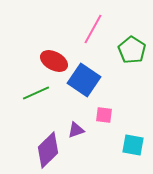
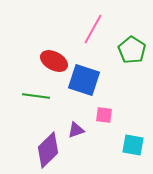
blue square: rotated 16 degrees counterclockwise
green line: moved 3 px down; rotated 32 degrees clockwise
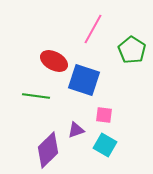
cyan square: moved 28 px left; rotated 20 degrees clockwise
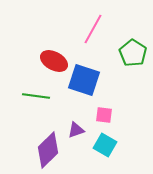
green pentagon: moved 1 px right, 3 px down
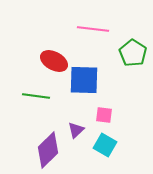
pink line: rotated 68 degrees clockwise
blue square: rotated 16 degrees counterclockwise
purple triangle: rotated 24 degrees counterclockwise
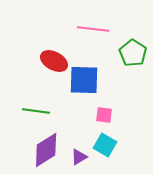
green line: moved 15 px down
purple triangle: moved 3 px right, 27 px down; rotated 12 degrees clockwise
purple diamond: moved 2 px left; rotated 12 degrees clockwise
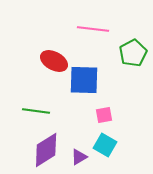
green pentagon: rotated 12 degrees clockwise
pink square: rotated 18 degrees counterclockwise
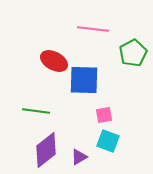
cyan square: moved 3 px right, 4 px up; rotated 10 degrees counterclockwise
purple diamond: rotated 6 degrees counterclockwise
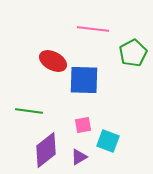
red ellipse: moved 1 px left
green line: moved 7 px left
pink square: moved 21 px left, 10 px down
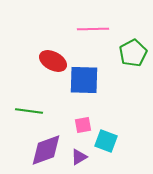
pink line: rotated 8 degrees counterclockwise
cyan square: moved 2 px left
purple diamond: rotated 18 degrees clockwise
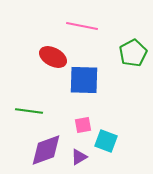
pink line: moved 11 px left, 3 px up; rotated 12 degrees clockwise
red ellipse: moved 4 px up
